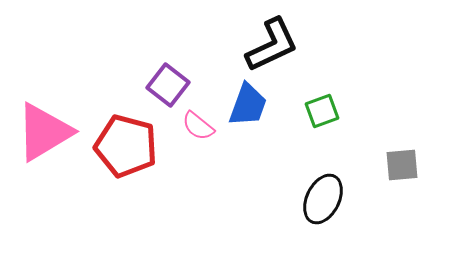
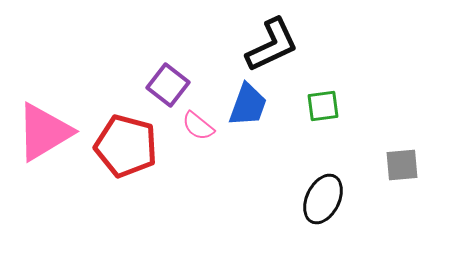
green square: moved 1 px right, 5 px up; rotated 12 degrees clockwise
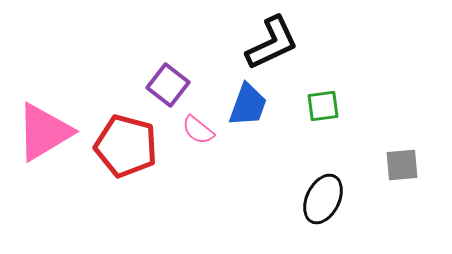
black L-shape: moved 2 px up
pink semicircle: moved 4 px down
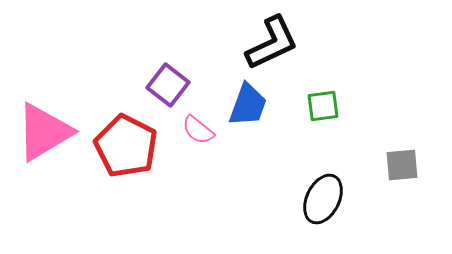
red pentagon: rotated 12 degrees clockwise
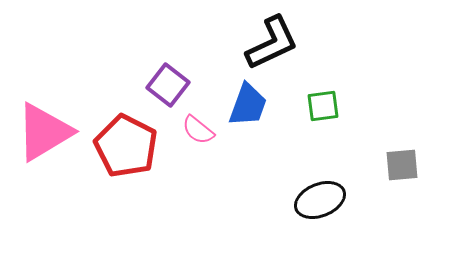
black ellipse: moved 3 px left, 1 px down; rotated 42 degrees clockwise
